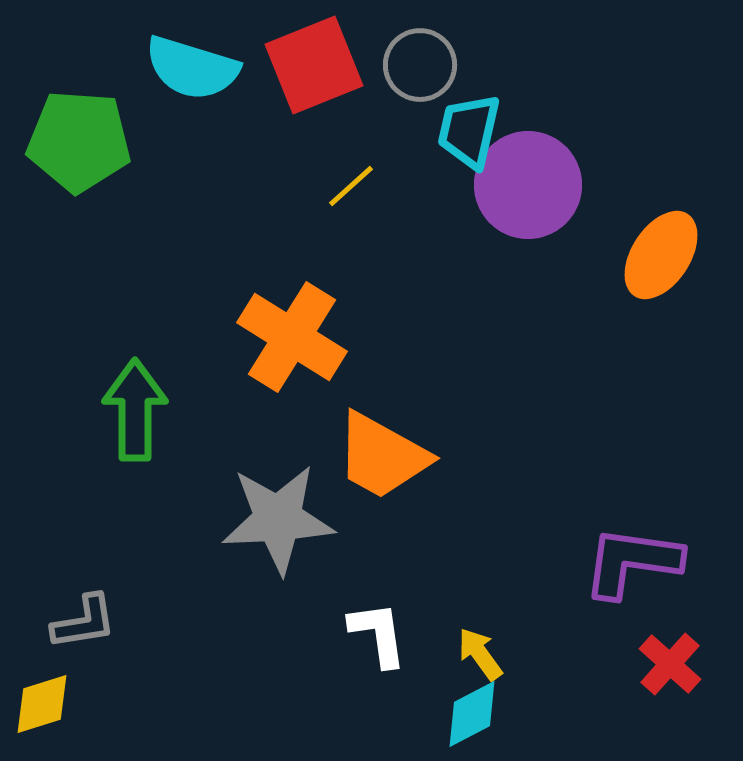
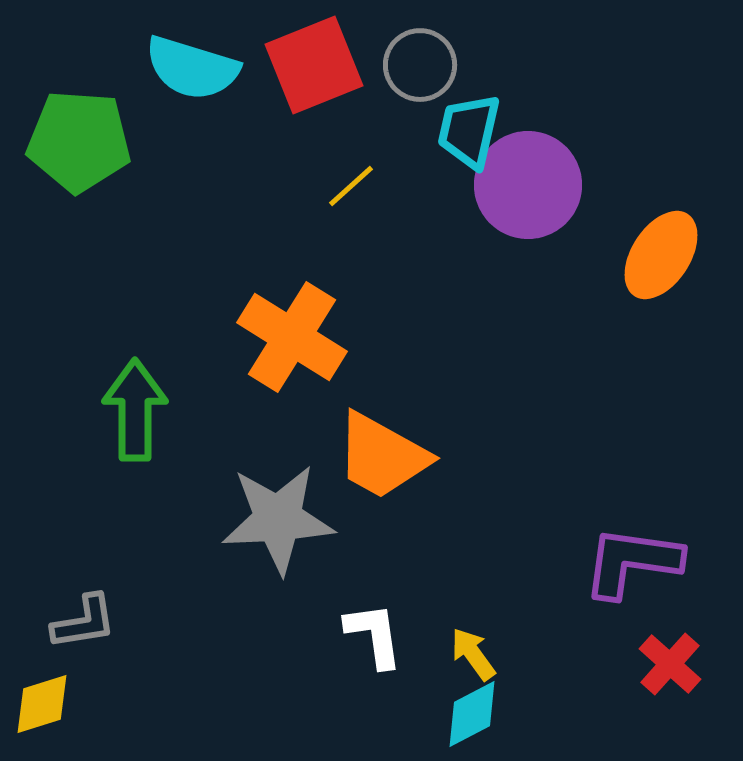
white L-shape: moved 4 px left, 1 px down
yellow arrow: moved 7 px left
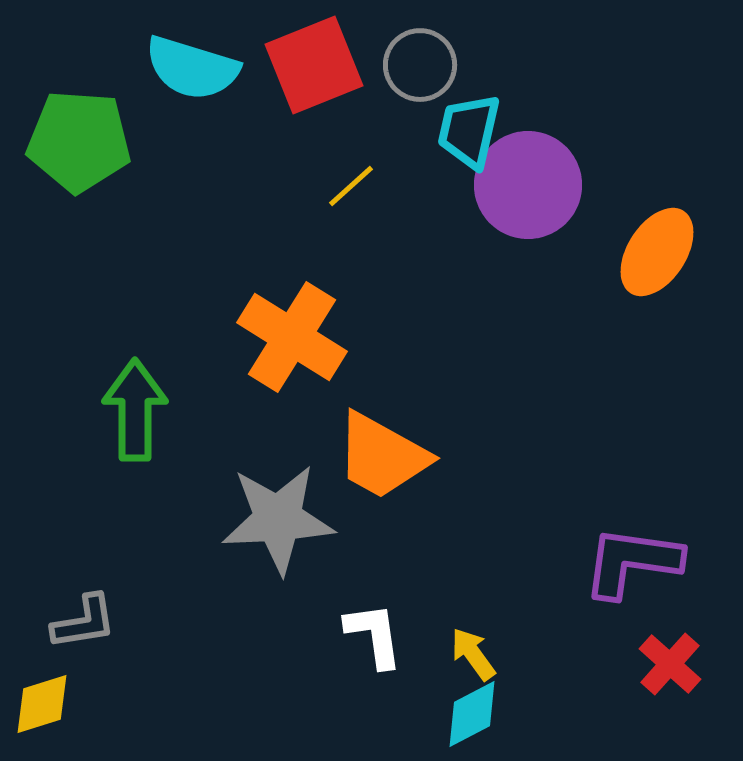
orange ellipse: moved 4 px left, 3 px up
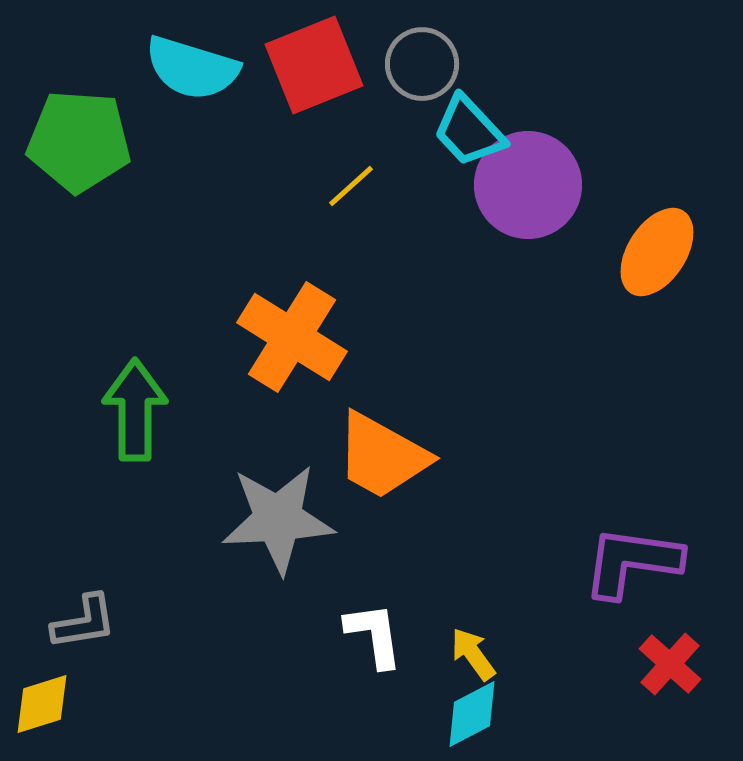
gray circle: moved 2 px right, 1 px up
cyan trapezoid: rotated 56 degrees counterclockwise
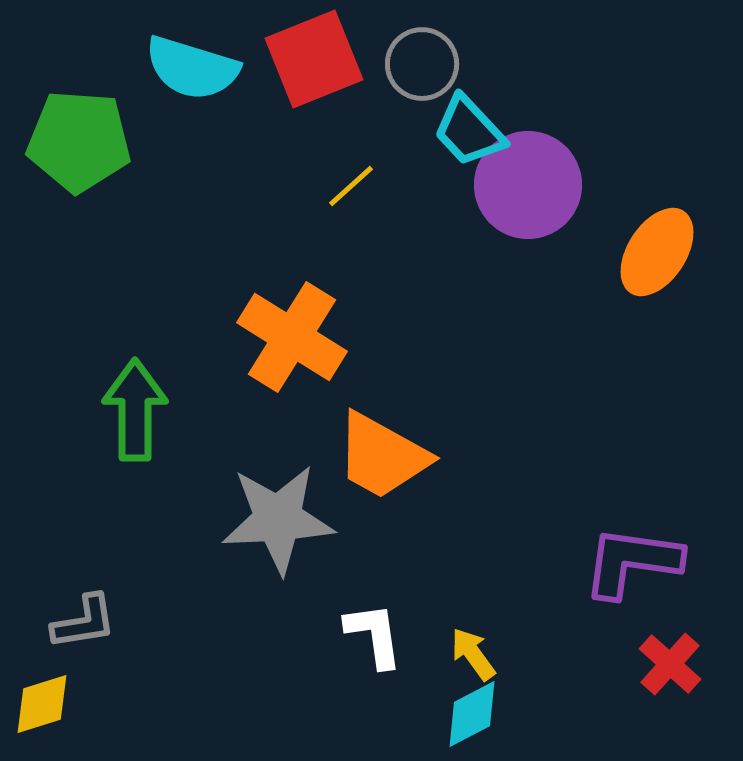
red square: moved 6 px up
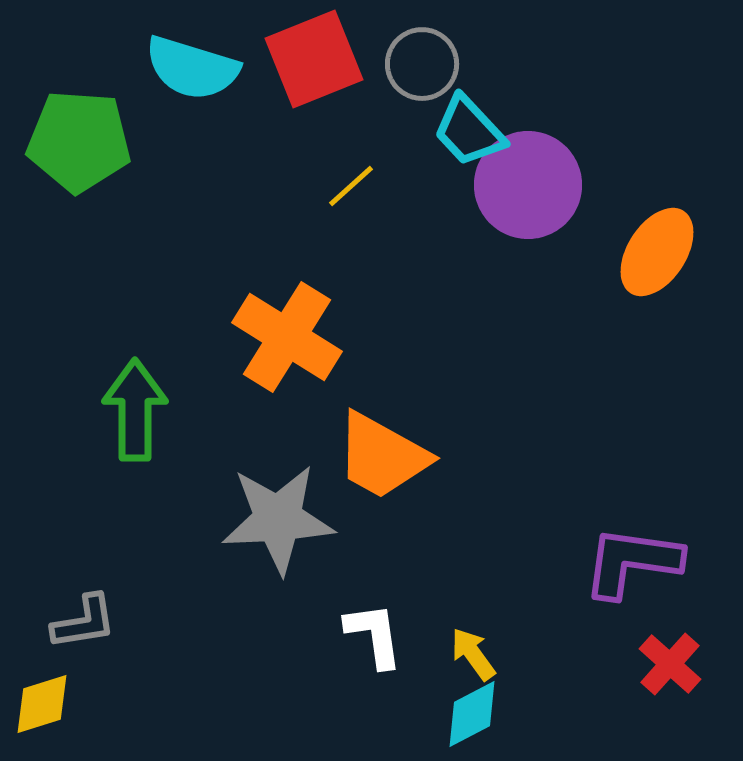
orange cross: moved 5 px left
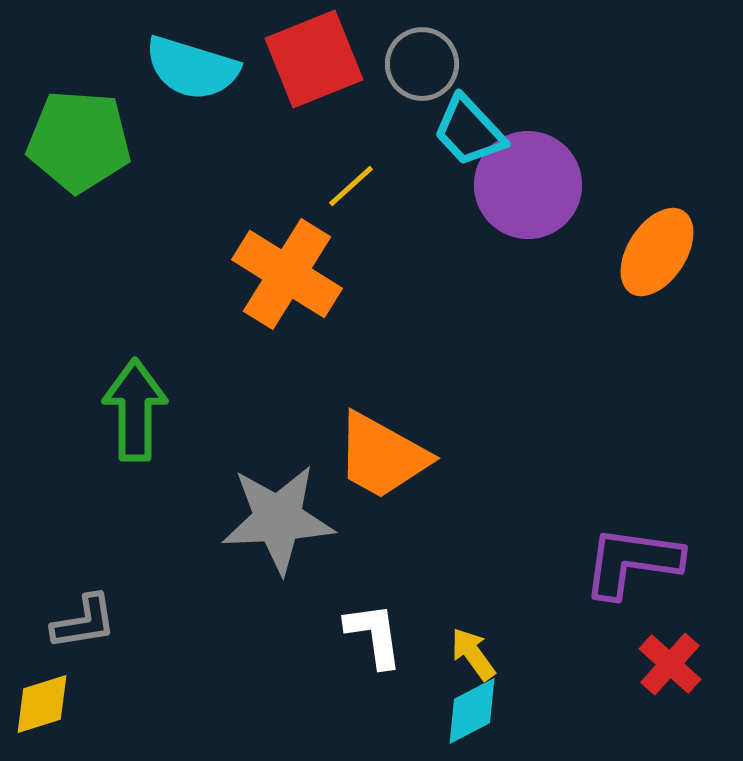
orange cross: moved 63 px up
cyan diamond: moved 3 px up
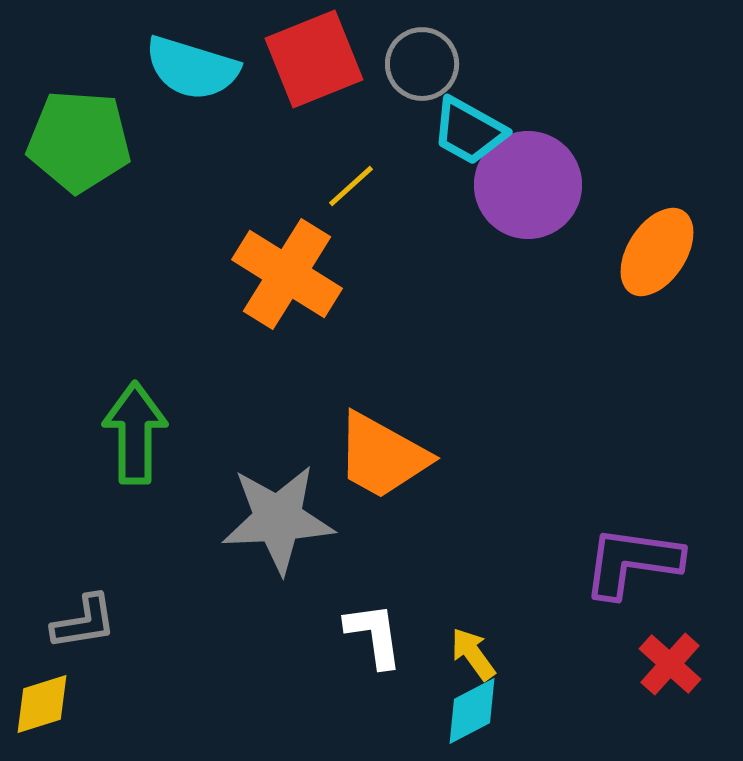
cyan trapezoid: rotated 18 degrees counterclockwise
green arrow: moved 23 px down
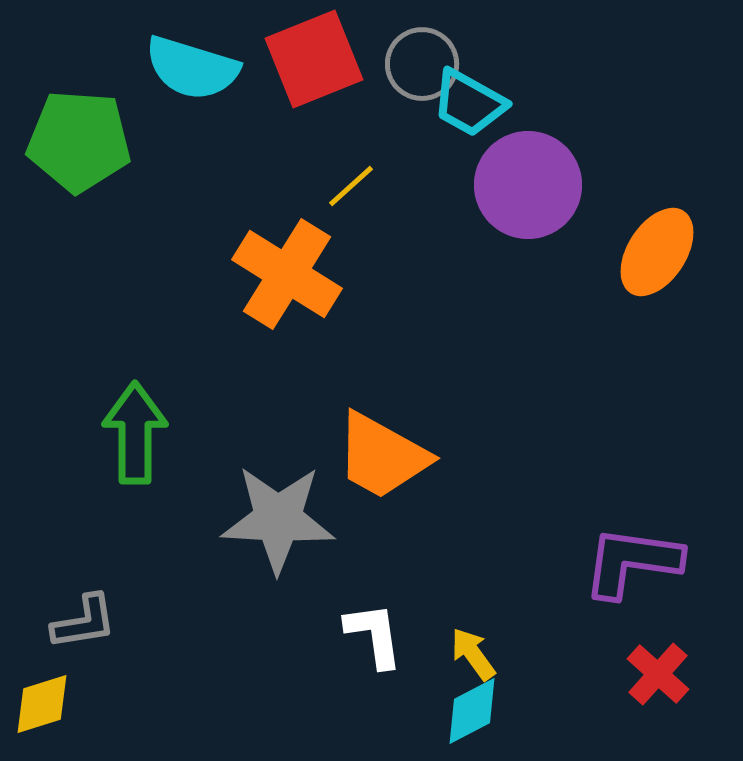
cyan trapezoid: moved 28 px up
gray star: rotated 6 degrees clockwise
red cross: moved 12 px left, 10 px down
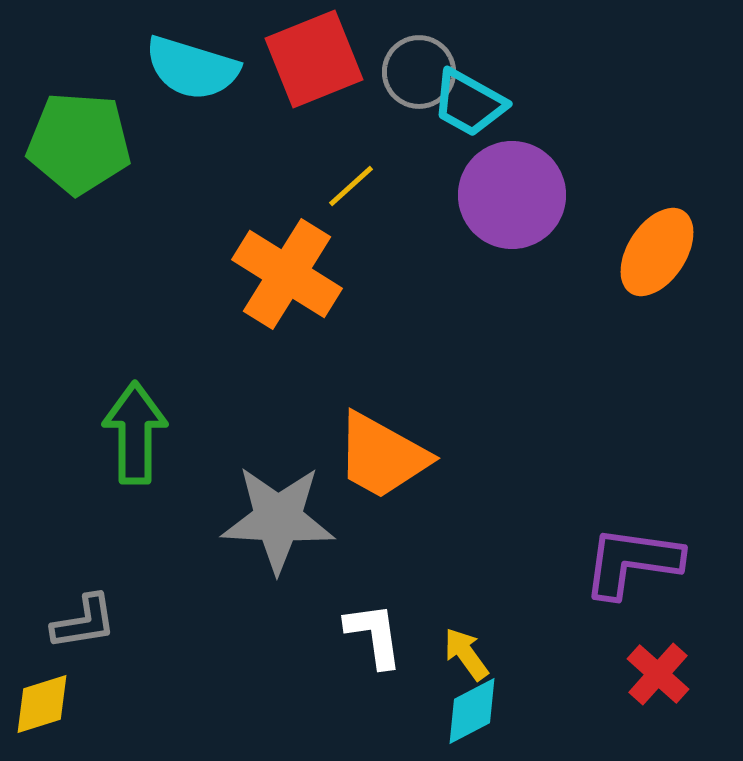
gray circle: moved 3 px left, 8 px down
green pentagon: moved 2 px down
purple circle: moved 16 px left, 10 px down
yellow arrow: moved 7 px left
